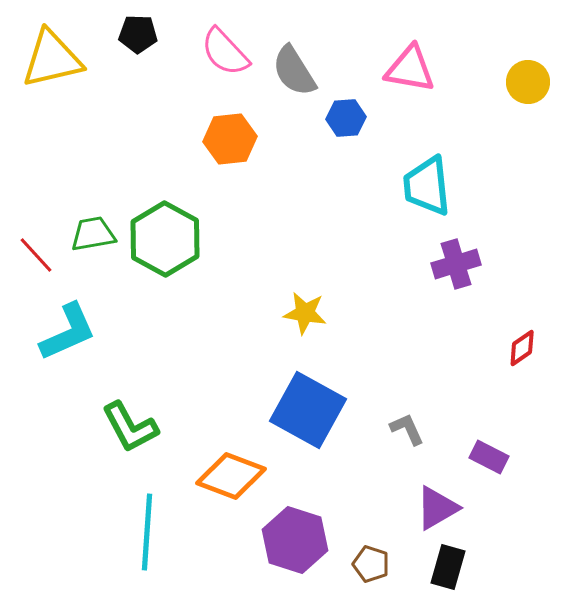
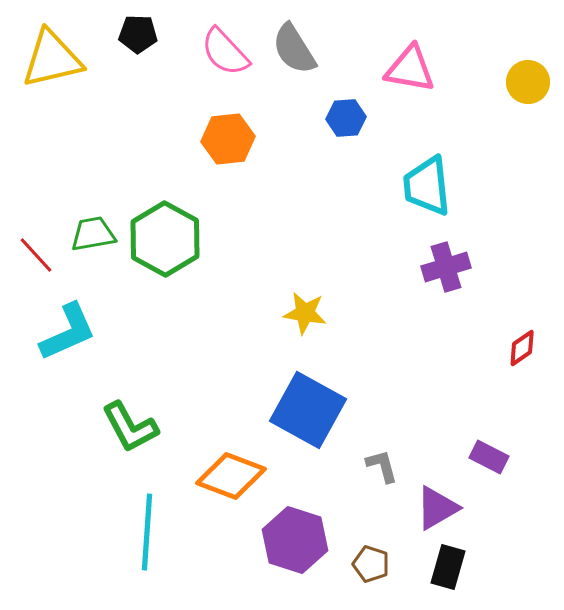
gray semicircle: moved 22 px up
orange hexagon: moved 2 px left
purple cross: moved 10 px left, 3 px down
gray L-shape: moved 25 px left, 37 px down; rotated 9 degrees clockwise
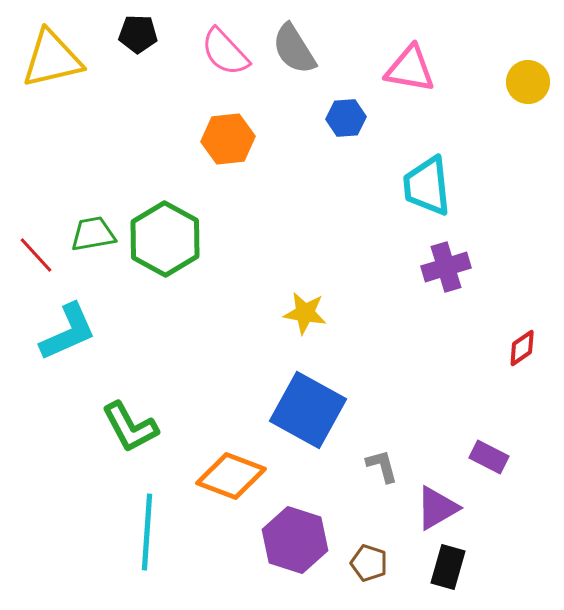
brown pentagon: moved 2 px left, 1 px up
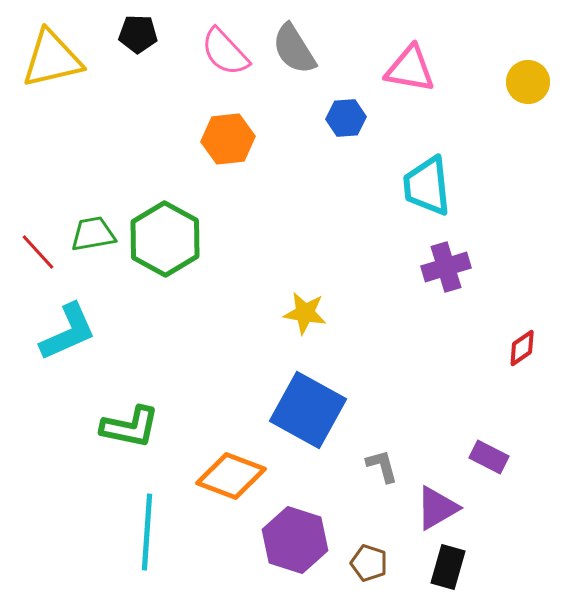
red line: moved 2 px right, 3 px up
green L-shape: rotated 50 degrees counterclockwise
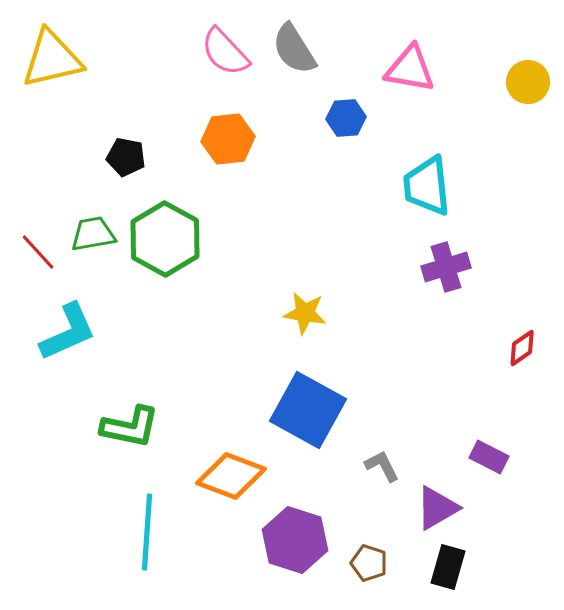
black pentagon: moved 12 px left, 123 px down; rotated 9 degrees clockwise
gray L-shape: rotated 12 degrees counterclockwise
